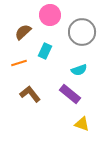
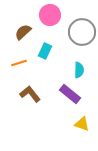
cyan semicircle: rotated 70 degrees counterclockwise
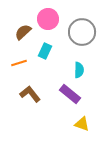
pink circle: moved 2 px left, 4 px down
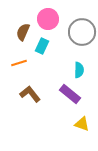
brown semicircle: rotated 24 degrees counterclockwise
cyan rectangle: moved 3 px left, 5 px up
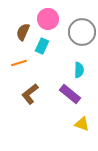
brown L-shape: rotated 90 degrees counterclockwise
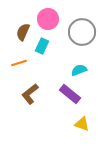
cyan semicircle: rotated 112 degrees counterclockwise
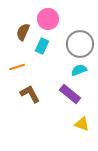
gray circle: moved 2 px left, 12 px down
orange line: moved 2 px left, 4 px down
brown L-shape: rotated 100 degrees clockwise
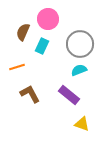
purple rectangle: moved 1 px left, 1 px down
